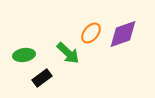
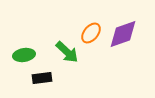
green arrow: moved 1 px left, 1 px up
black rectangle: rotated 30 degrees clockwise
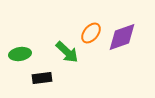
purple diamond: moved 1 px left, 3 px down
green ellipse: moved 4 px left, 1 px up
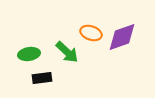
orange ellipse: rotated 70 degrees clockwise
green ellipse: moved 9 px right
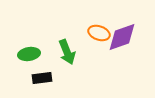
orange ellipse: moved 8 px right
green arrow: rotated 25 degrees clockwise
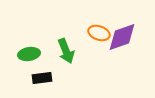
green arrow: moved 1 px left, 1 px up
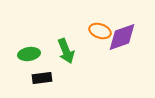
orange ellipse: moved 1 px right, 2 px up
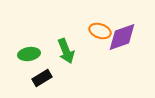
black rectangle: rotated 24 degrees counterclockwise
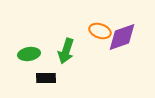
green arrow: rotated 40 degrees clockwise
black rectangle: moved 4 px right; rotated 30 degrees clockwise
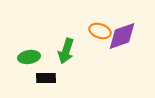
purple diamond: moved 1 px up
green ellipse: moved 3 px down
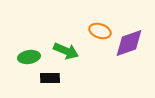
purple diamond: moved 7 px right, 7 px down
green arrow: rotated 85 degrees counterclockwise
black rectangle: moved 4 px right
